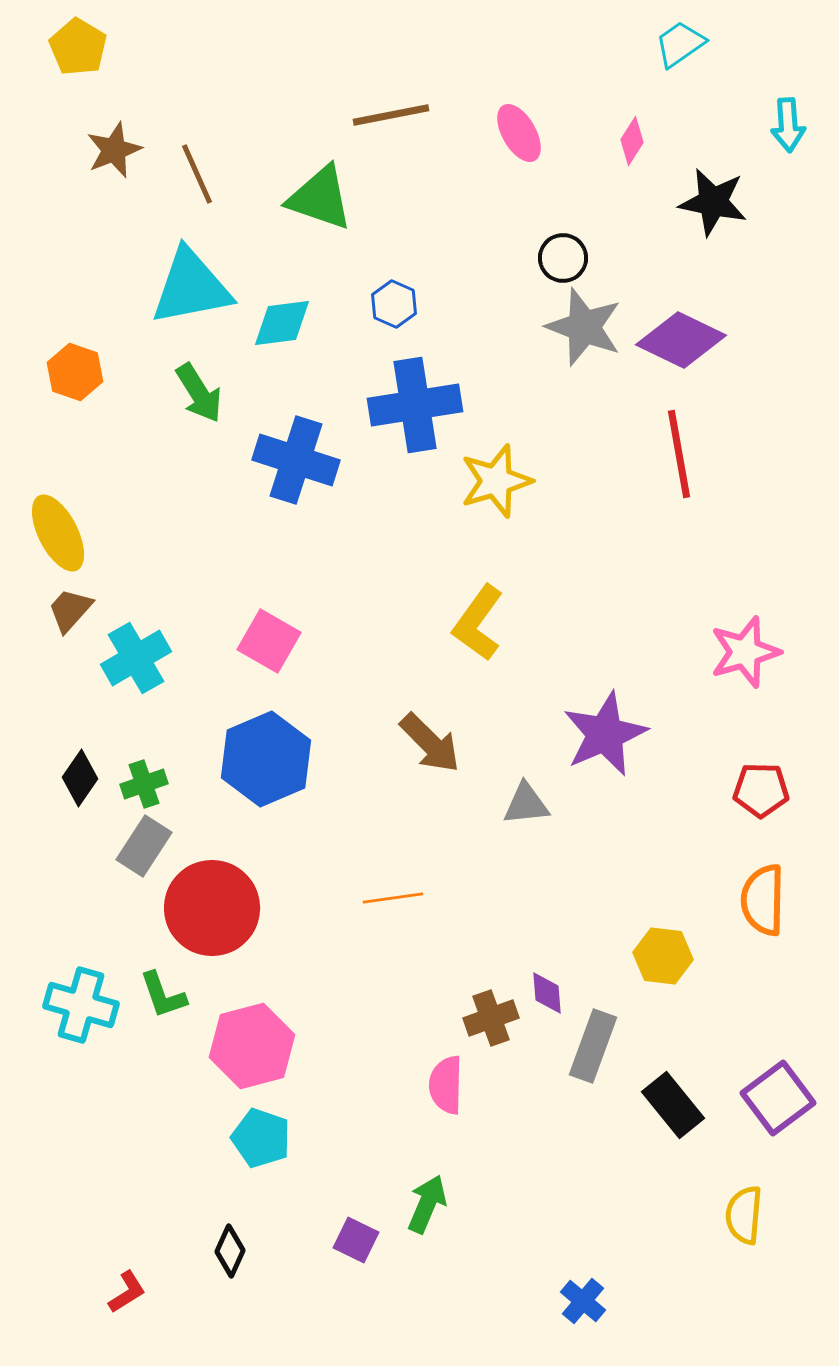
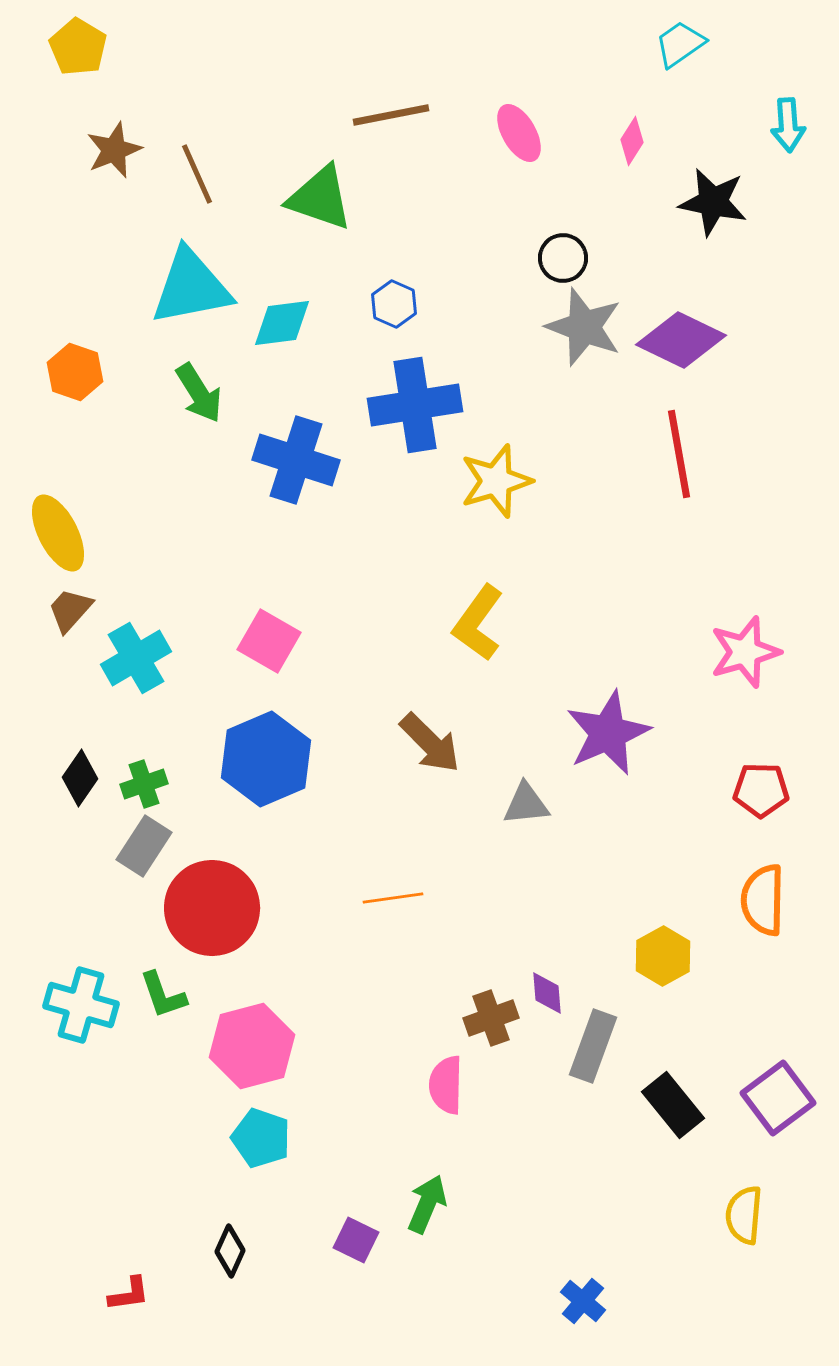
purple star at (605, 734): moved 3 px right, 1 px up
yellow hexagon at (663, 956): rotated 24 degrees clockwise
red L-shape at (127, 1292): moved 2 px right, 2 px down; rotated 24 degrees clockwise
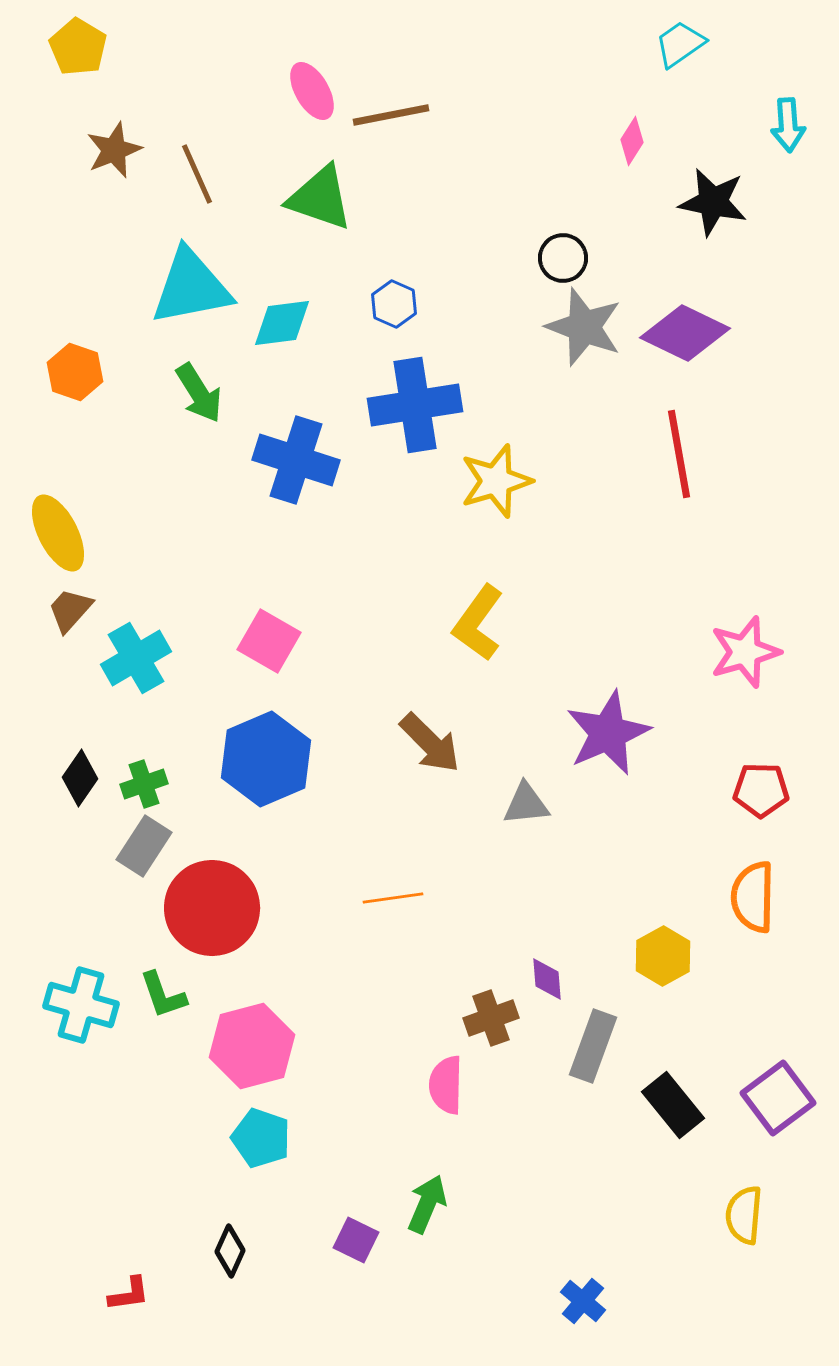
pink ellipse at (519, 133): moved 207 px left, 42 px up
purple diamond at (681, 340): moved 4 px right, 7 px up
orange semicircle at (763, 900): moved 10 px left, 3 px up
purple diamond at (547, 993): moved 14 px up
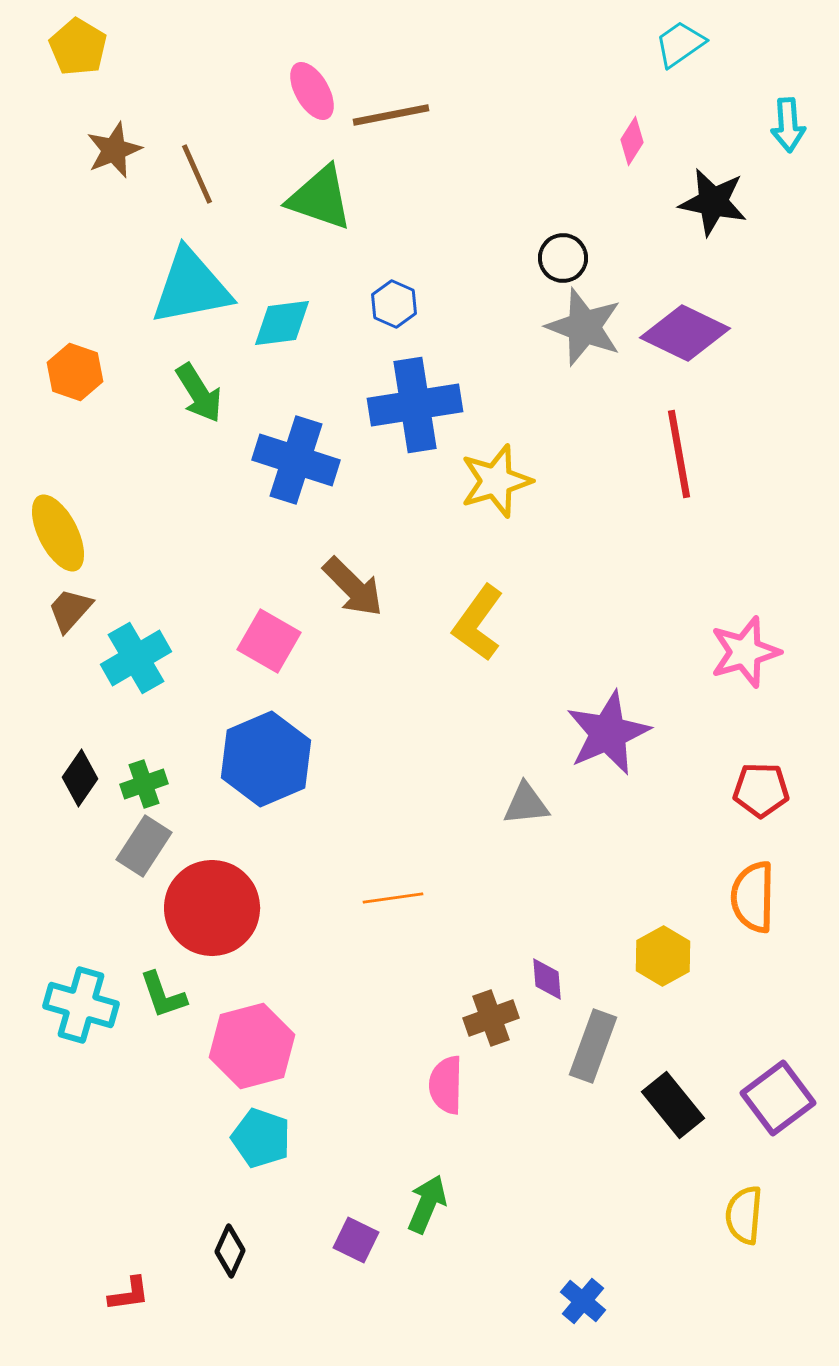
brown arrow at (430, 743): moved 77 px left, 156 px up
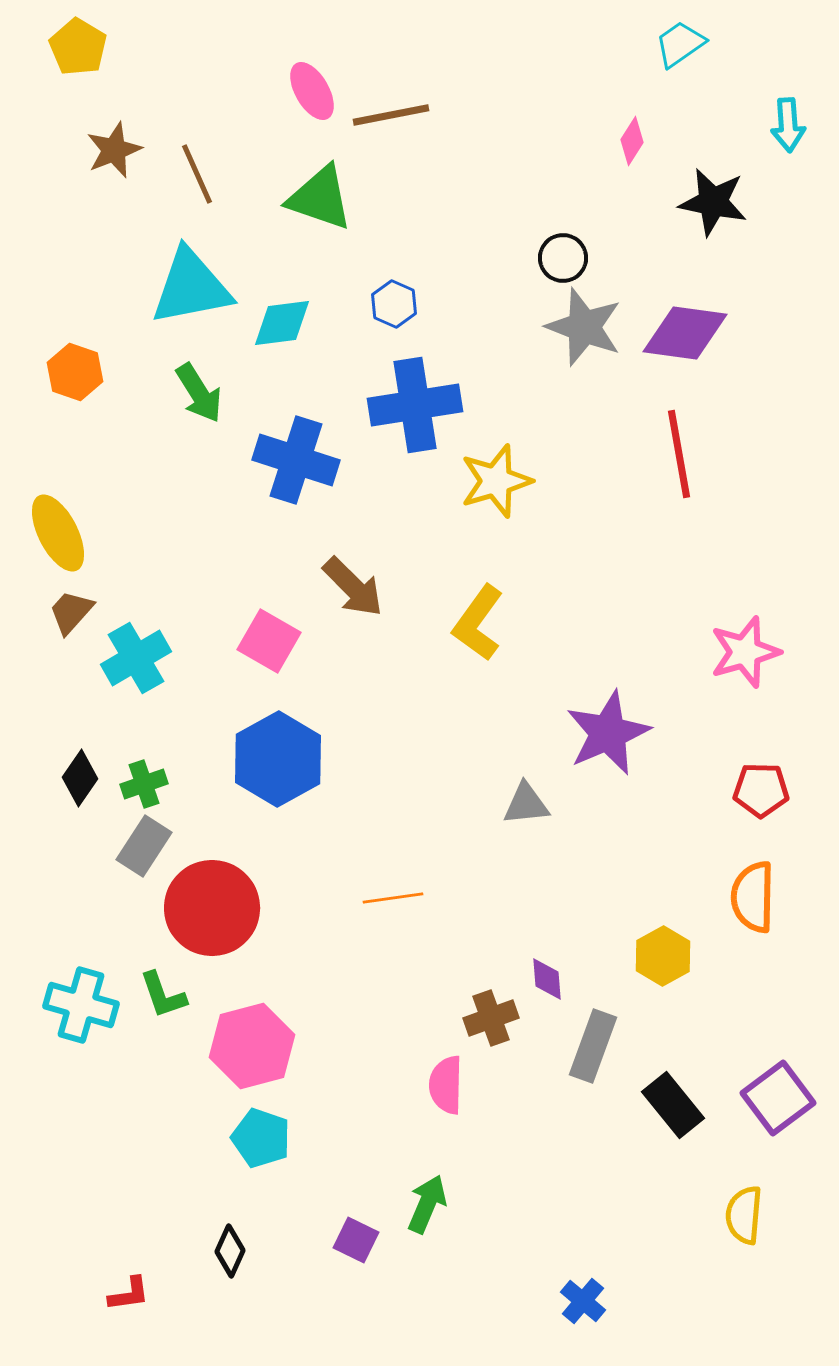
purple diamond at (685, 333): rotated 18 degrees counterclockwise
brown trapezoid at (70, 610): moved 1 px right, 2 px down
blue hexagon at (266, 759): moved 12 px right; rotated 6 degrees counterclockwise
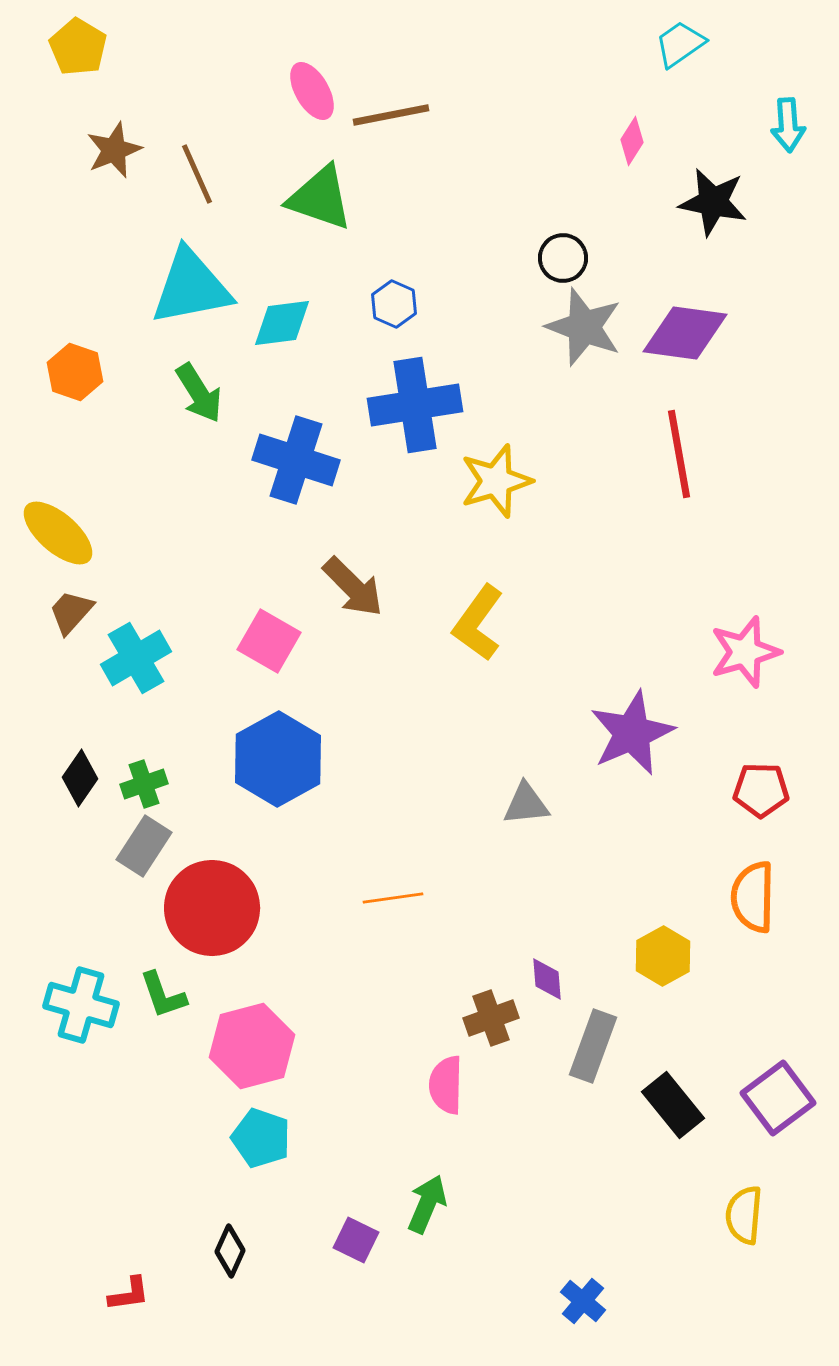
yellow ellipse at (58, 533): rotated 22 degrees counterclockwise
purple star at (608, 733): moved 24 px right
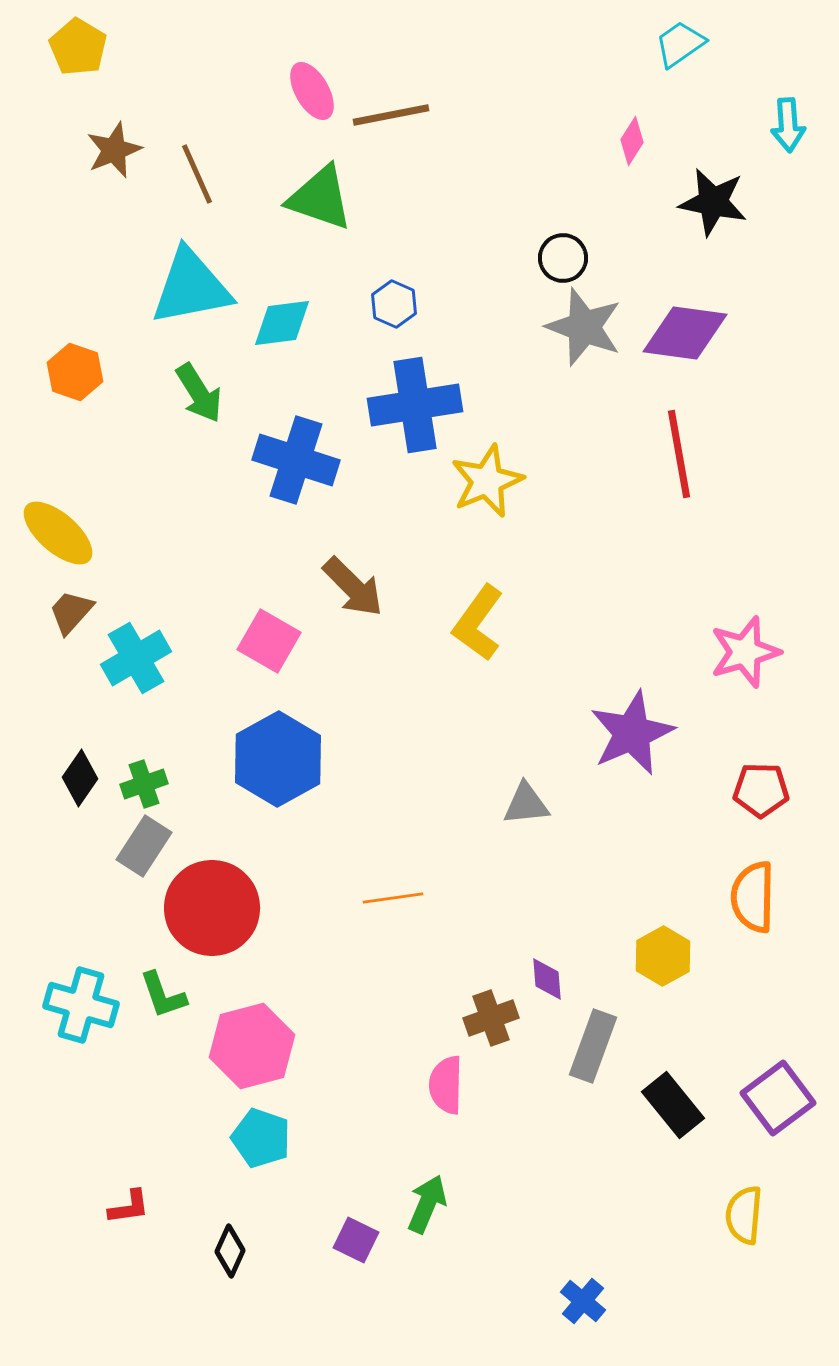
yellow star at (496, 481): moved 9 px left; rotated 6 degrees counterclockwise
red L-shape at (129, 1294): moved 87 px up
